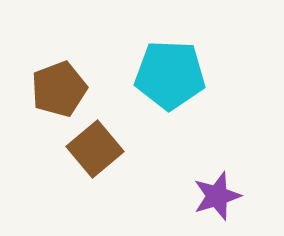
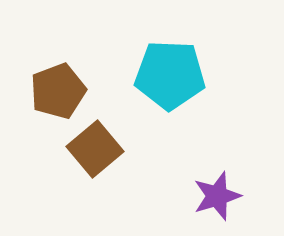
brown pentagon: moved 1 px left, 2 px down
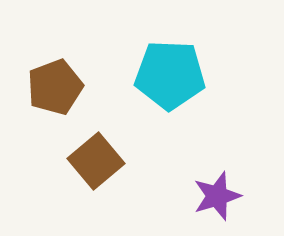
brown pentagon: moved 3 px left, 4 px up
brown square: moved 1 px right, 12 px down
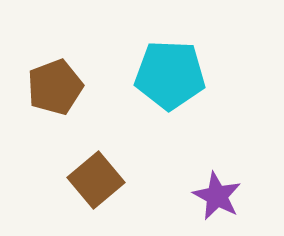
brown square: moved 19 px down
purple star: rotated 27 degrees counterclockwise
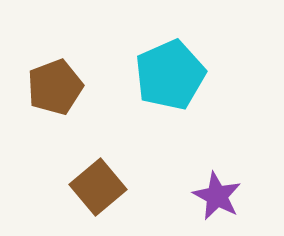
cyan pentagon: rotated 26 degrees counterclockwise
brown square: moved 2 px right, 7 px down
